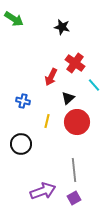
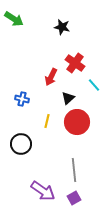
blue cross: moved 1 px left, 2 px up
purple arrow: rotated 55 degrees clockwise
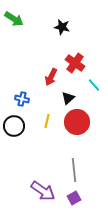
black circle: moved 7 px left, 18 px up
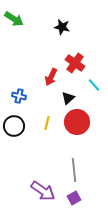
blue cross: moved 3 px left, 3 px up
yellow line: moved 2 px down
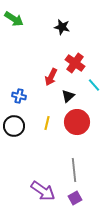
black triangle: moved 2 px up
purple square: moved 1 px right
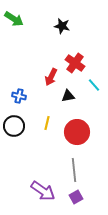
black star: moved 1 px up
black triangle: rotated 32 degrees clockwise
red circle: moved 10 px down
purple square: moved 1 px right, 1 px up
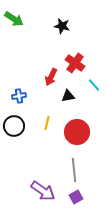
blue cross: rotated 24 degrees counterclockwise
